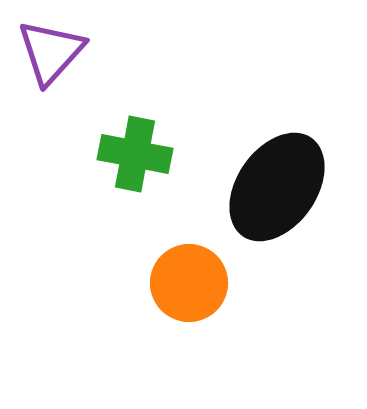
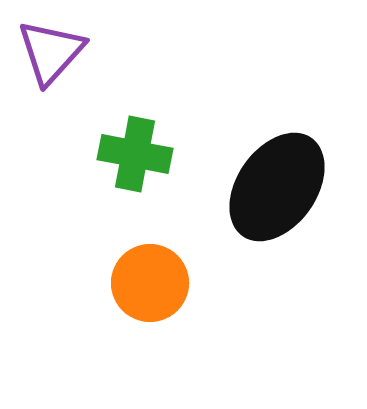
orange circle: moved 39 px left
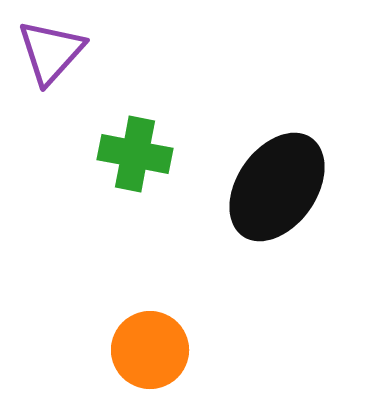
orange circle: moved 67 px down
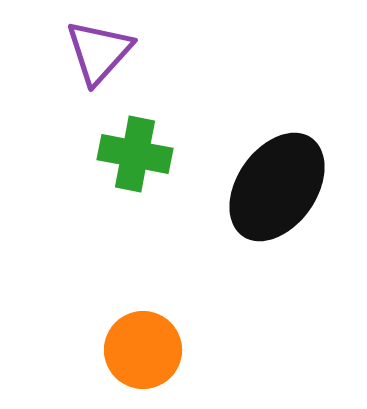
purple triangle: moved 48 px right
orange circle: moved 7 px left
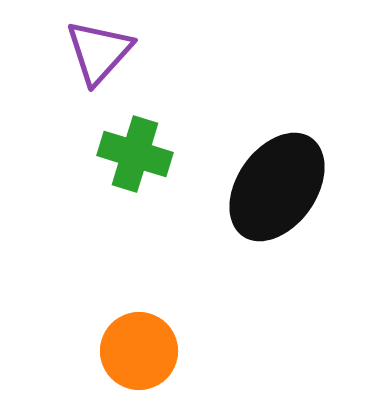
green cross: rotated 6 degrees clockwise
orange circle: moved 4 px left, 1 px down
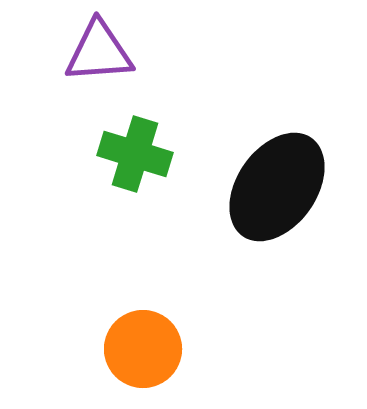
purple triangle: rotated 44 degrees clockwise
orange circle: moved 4 px right, 2 px up
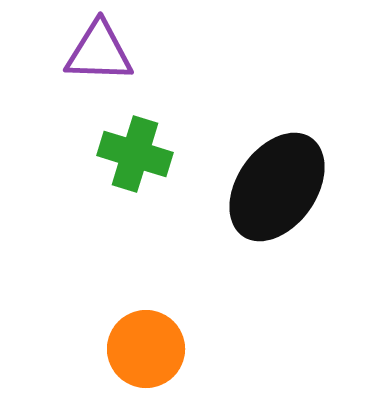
purple triangle: rotated 6 degrees clockwise
orange circle: moved 3 px right
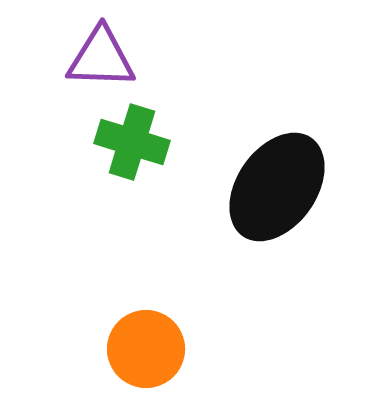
purple triangle: moved 2 px right, 6 px down
green cross: moved 3 px left, 12 px up
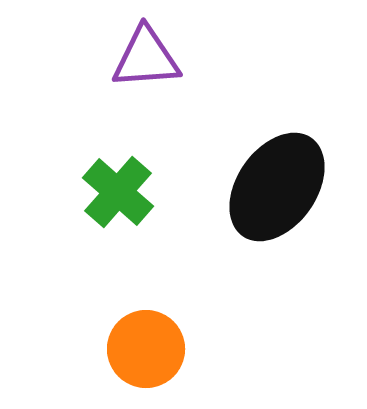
purple triangle: moved 45 px right; rotated 6 degrees counterclockwise
green cross: moved 14 px left, 50 px down; rotated 24 degrees clockwise
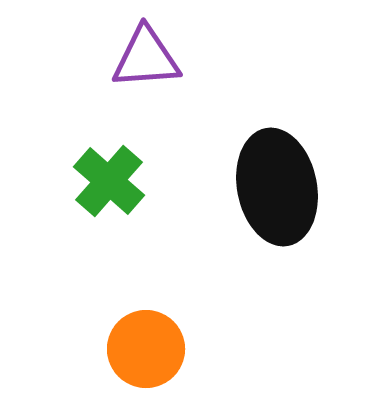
black ellipse: rotated 46 degrees counterclockwise
green cross: moved 9 px left, 11 px up
